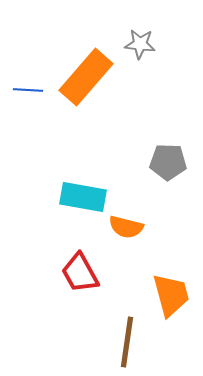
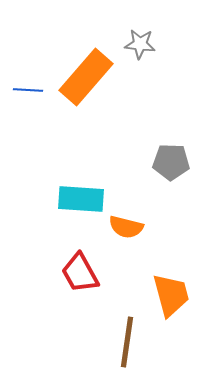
gray pentagon: moved 3 px right
cyan rectangle: moved 2 px left, 2 px down; rotated 6 degrees counterclockwise
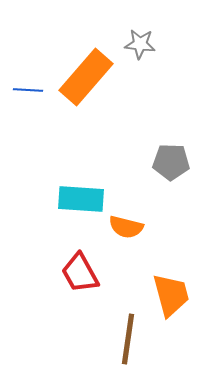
brown line: moved 1 px right, 3 px up
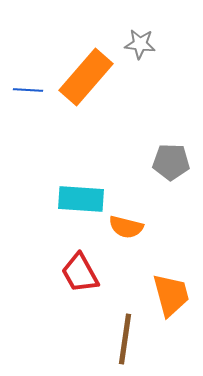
brown line: moved 3 px left
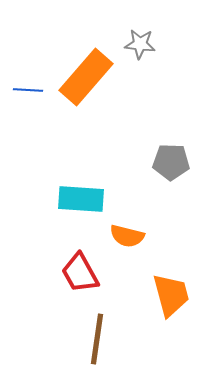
orange semicircle: moved 1 px right, 9 px down
brown line: moved 28 px left
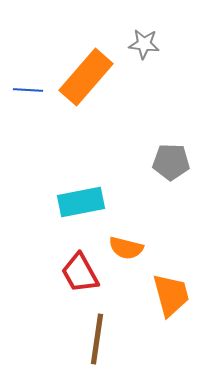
gray star: moved 4 px right
cyan rectangle: moved 3 px down; rotated 15 degrees counterclockwise
orange semicircle: moved 1 px left, 12 px down
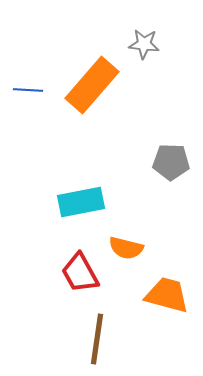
orange rectangle: moved 6 px right, 8 px down
orange trapezoid: moved 4 px left; rotated 60 degrees counterclockwise
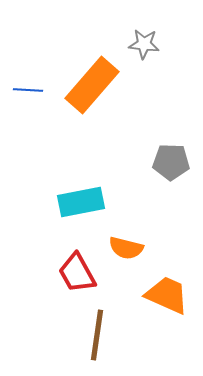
red trapezoid: moved 3 px left
orange trapezoid: rotated 9 degrees clockwise
brown line: moved 4 px up
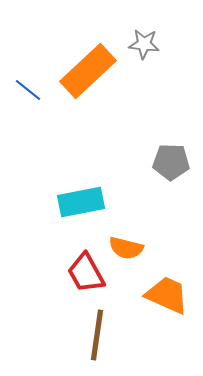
orange rectangle: moved 4 px left, 14 px up; rotated 6 degrees clockwise
blue line: rotated 36 degrees clockwise
red trapezoid: moved 9 px right
